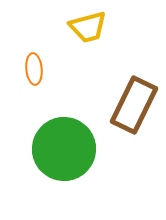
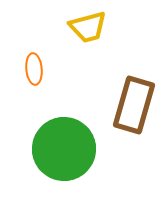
brown rectangle: rotated 10 degrees counterclockwise
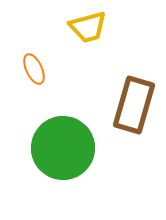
orange ellipse: rotated 20 degrees counterclockwise
green circle: moved 1 px left, 1 px up
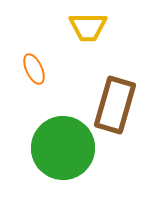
yellow trapezoid: rotated 15 degrees clockwise
brown rectangle: moved 19 px left
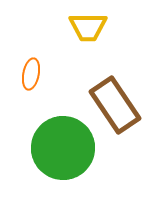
orange ellipse: moved 3 px left, 5 px down; rotated 36 degrees clockwise
brown rectangle: rotated 50 degrees counterclockwise
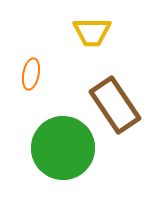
yellow trapezoid: moved 4 px right, 5 px down
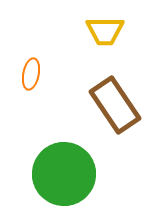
yellow trapezoid: moved 13 px right, 1 px up
green circle: moved 1 px right, 26 px down
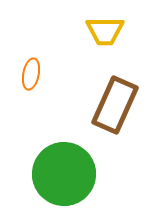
brown rectangle: rotated 58 degrees clockwise
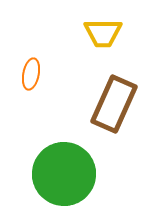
yellow trapezoid: moved 2 px left, 2 px down
brown rectangle: moved 1 px left, 1 px up
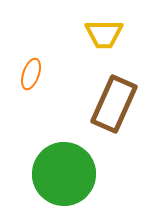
yellow trapezoid: moved 1 px right, 1 px down
orange ellipse: rotated 8 degrees clockwise
